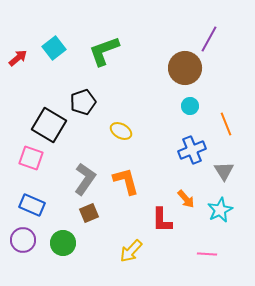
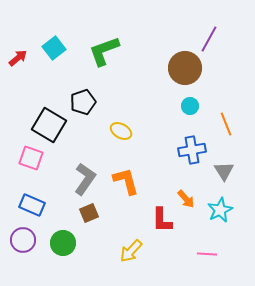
blue cross: rotated 12 degrees clockwise
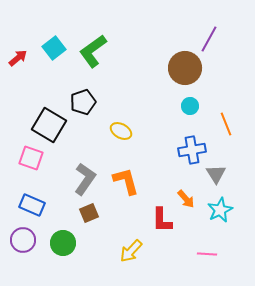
green L-shape: moved 11 px left; rotated 16 degrees counterclockwise
gray triangle: moved 8 px left, 3 px down
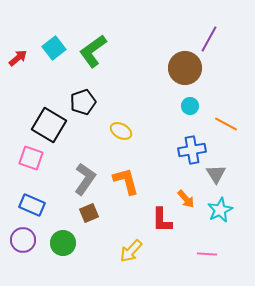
orange line: rotated 40 degrees counterclockwise
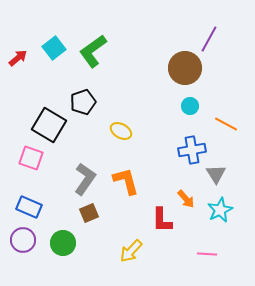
blue rectangle: moved 3 px left, 2 px down
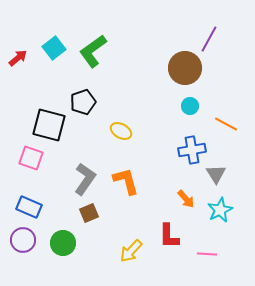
black square: rotated 16 degrees counterclockwise
red L-shape: moved 7 px right, 16 px down
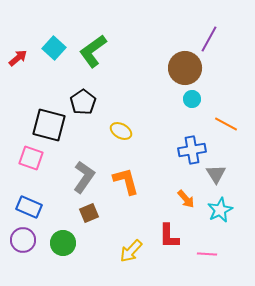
cyan square: rotated 10 degrees counterclockwise
black pentagon: rotated 15 degrees counterclockwise
cyan circle: moved 2 px right, 7 px up
gray L-shape: moved 1 px left, 2 px up
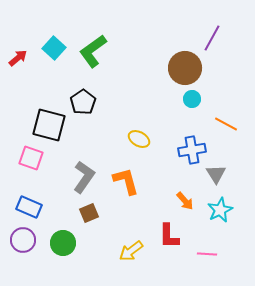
purple line: moved 3 px right, 1 px up
yellow ellipse: moved 18 px right, 8 px down
orange arrow: moved 1 px left, 2 px down
yellow arrow: rotated 10 degrees clockwise
